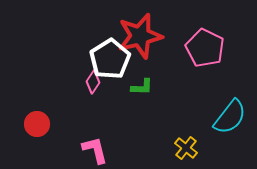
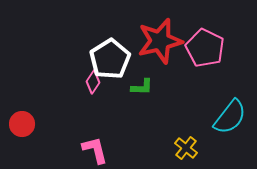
red star: moved 20 px right, 5 px down
red circle: moved 15 px left
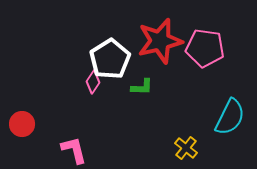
pink pentagon: rotated 18 degrees counterclockwise
cyan semicircle: rotated 12 degrees counterclockwise
pink L-shape: moved 21 px left
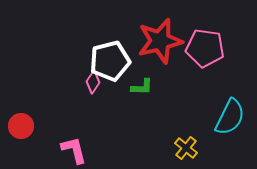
white pentagon: moved 2 px down; rotated 18 degrees clockwise
red circle: moved 1 px left, 2 px down
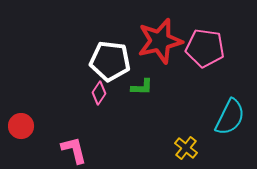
white pentagon: rotated 21 degrees clockwise
pink diamond: moved 6 px right, 11 px down
